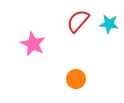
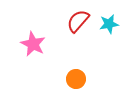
cyan star: rotated 18 degrees counterclockwise
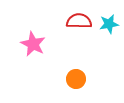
red semicircle: moved 1 px right; rotated 50 degrees clockwise
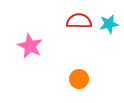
pink star: moved 3 px left, 2 px down
orange circle: moved 3 px right
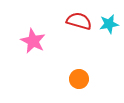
red semicircle: rotated 15 degrees clockwise
pink star: moved 3 px right, 5 px up
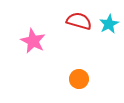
cyan star: rotated 18 degrees counterclockwise
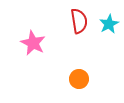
red semicircle: rotated 65 degrees clockwise
pink star: moved 2 px down
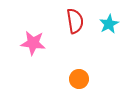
red semicircle: moved 4 px left
pink star: rotated 20 degrees counterclockwise
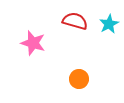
red semicircle: rotated 65 degrees counterclockwise
pink star: rotated 10 degrees clockwise
